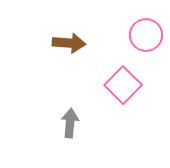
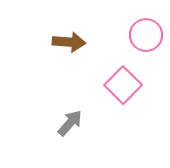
brown arrow: moved 1 px up
gray arrow: rotated 36 degrees clockwise
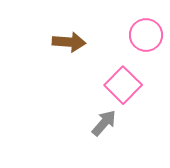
gray arrow: moved 34 px right
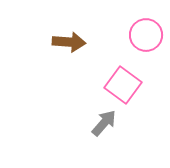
pink square: rotated 9 degrees counterclockwise
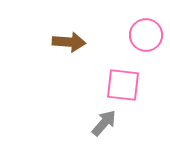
pink square: rotated 30 degrees counterclockwise
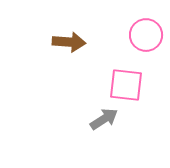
pink square: moved 3 px right
gray arrow: moved 4 px up; rotated 16 degrees clockwise
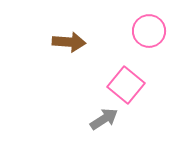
pink circle: moved 3 px right, 4 px up
pink square: rotated 33 degrees clockwise
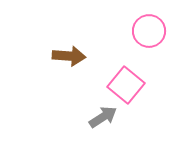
brown arrow: moved 14 px down
gray arrow: moved 1 px left, 2 px up
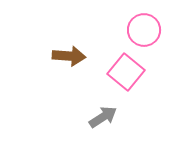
pink circle: moved 5 px left, 1 px up
pink square: moved 13 px up
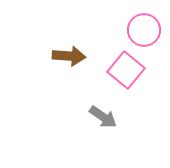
pink square: moved 2 px up
gray arrow: rotated 68 degrees clockwise
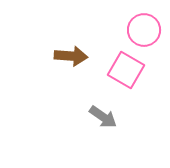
brown arrow: moved 2 px right
pink square: rotated 9 degrees counterclockwise
